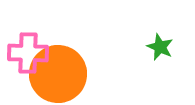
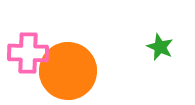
orange circle: moved 10 px right, 3 px up
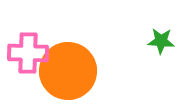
green star: moved 1 px right, 6 px up; rotated 20 degrees counterclockwise
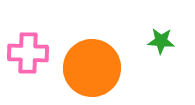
orange circle: moved 24 px right, 3 px up
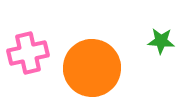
pink cross: rotated 15 degrees counterclockwise
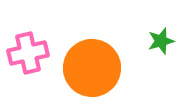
green star: rotated 20 degrees counterclockwise
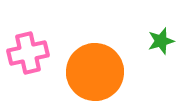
orange circle: moved 3 px right, 4 px down
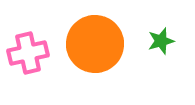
orange circle: moved 28 px up
